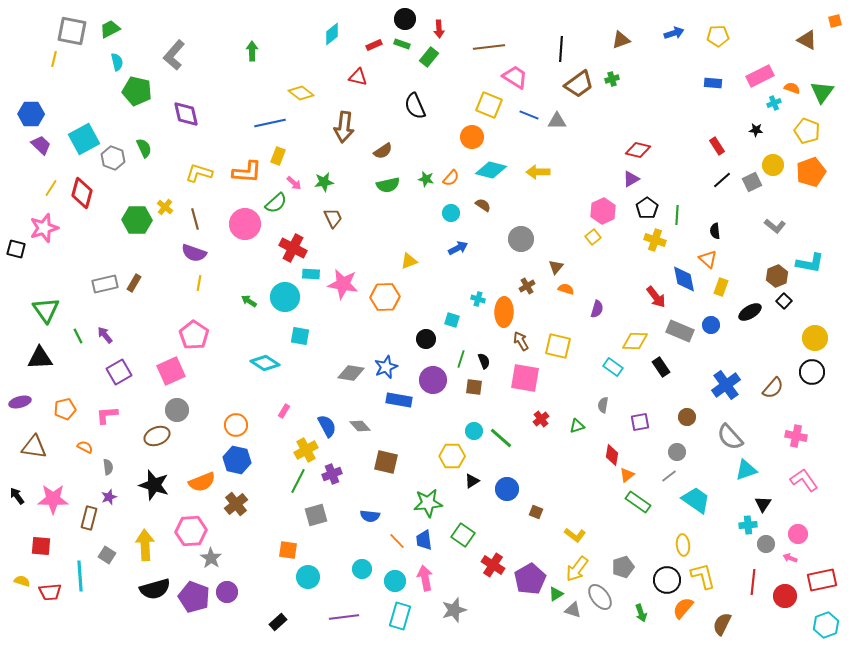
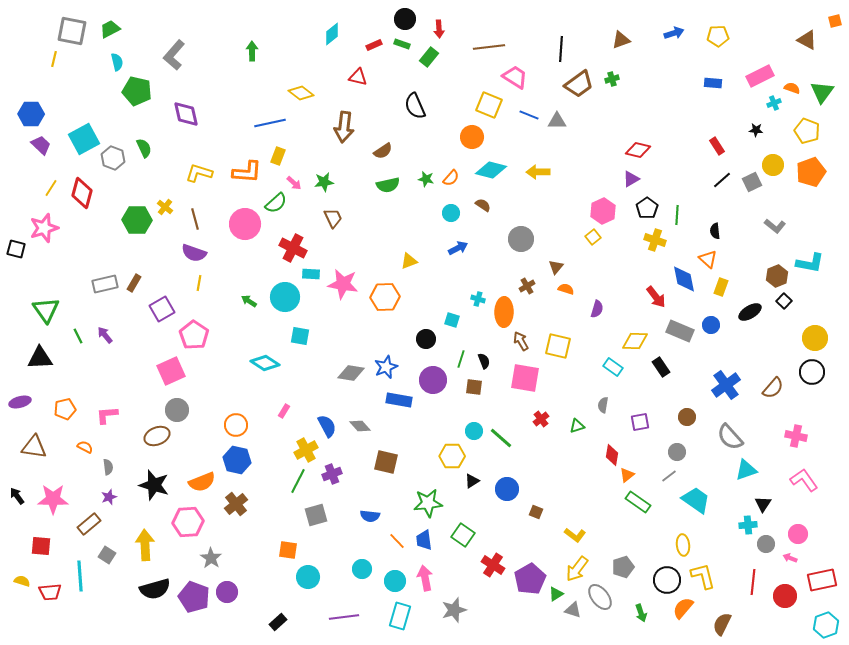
purple square at (119, 372): moved 43 px right, 63 px up
brown rectangle at (89, 518): moved 6 px down; rotated 35 degrees clockwise
pink hexagon at (191, 531): moved 3 px left, 9 px up
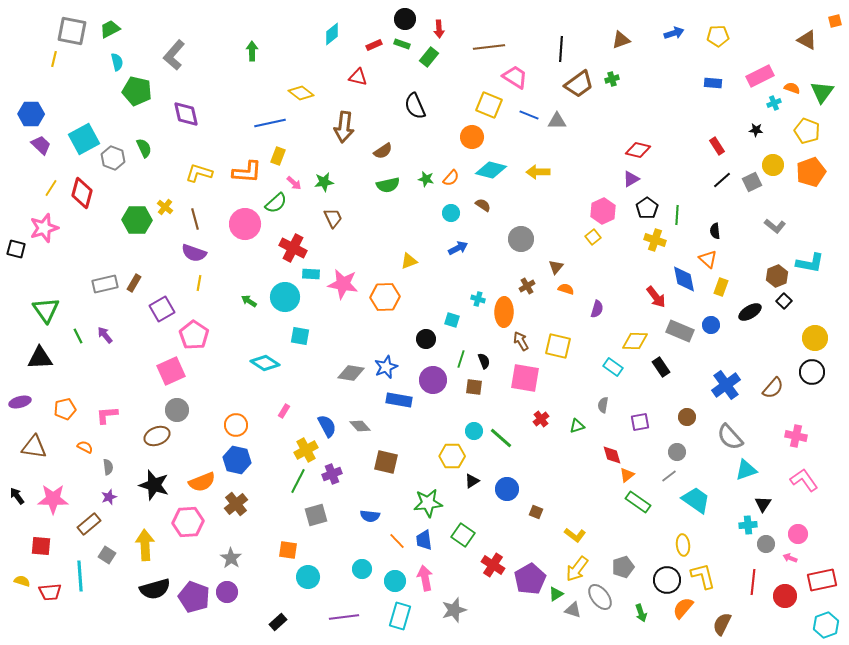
red diamond at (612, 455): rotated 25 degrees counterclockwise
gray star at (211, 558): moved 20 px right
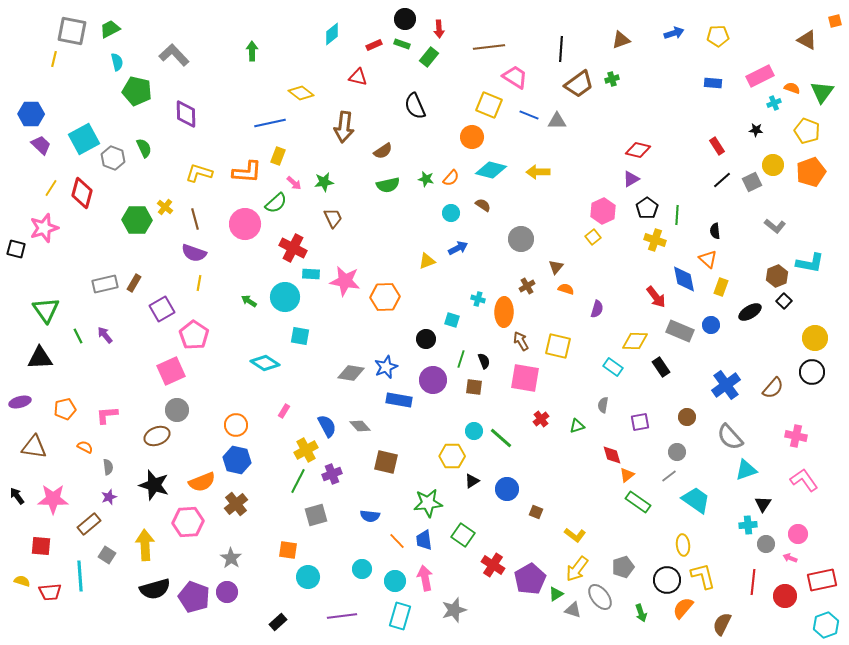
gray L-shape at (174, 55): rotated 96 degrees clockwise
purple diamond at (186, 114): rotated 12 degrees clockwise
yellow triangle at (409, 261): moved 18 px right
pink star at (343, 284): moved 2 px right, 3 px up
purple line at (344, 617): moved 2 px left, 1 px up
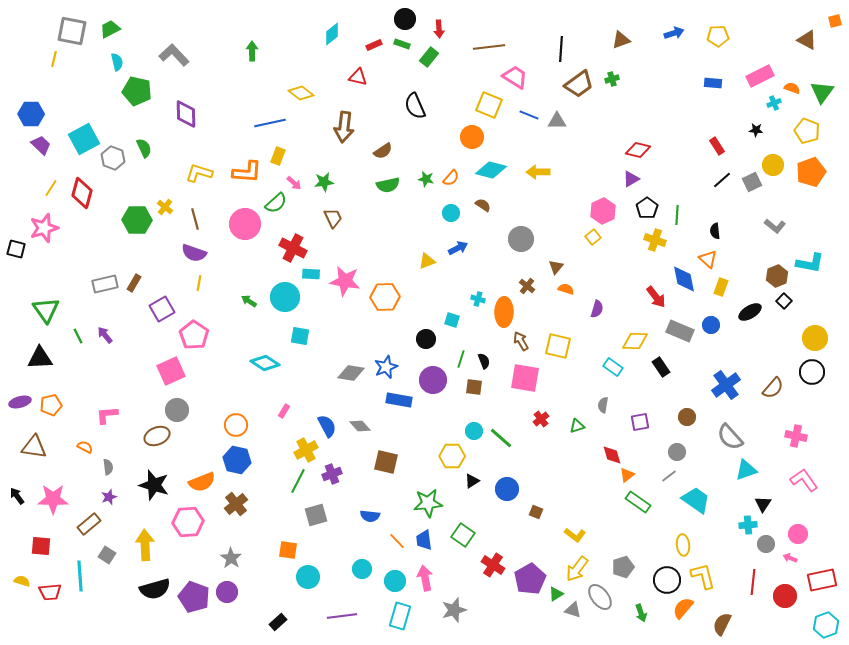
brown cross at (527, 286): rotated 21 degrees counterclockwise
orange pentagon at (65, 409): moved 14 px left, 4 px up
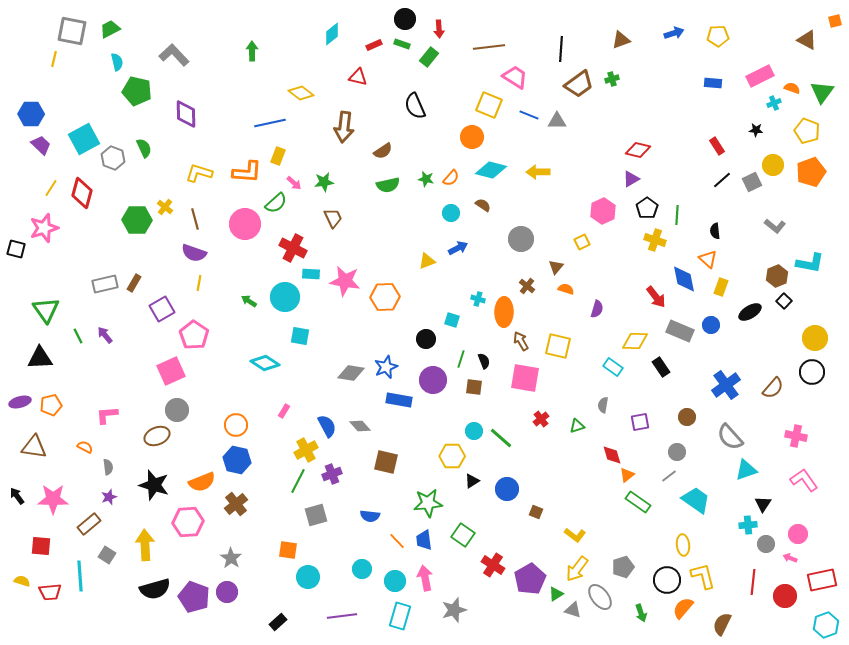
yellow square at (593, 237): moved 11 px left, 5 px down; rotated 14 degrees clockwise
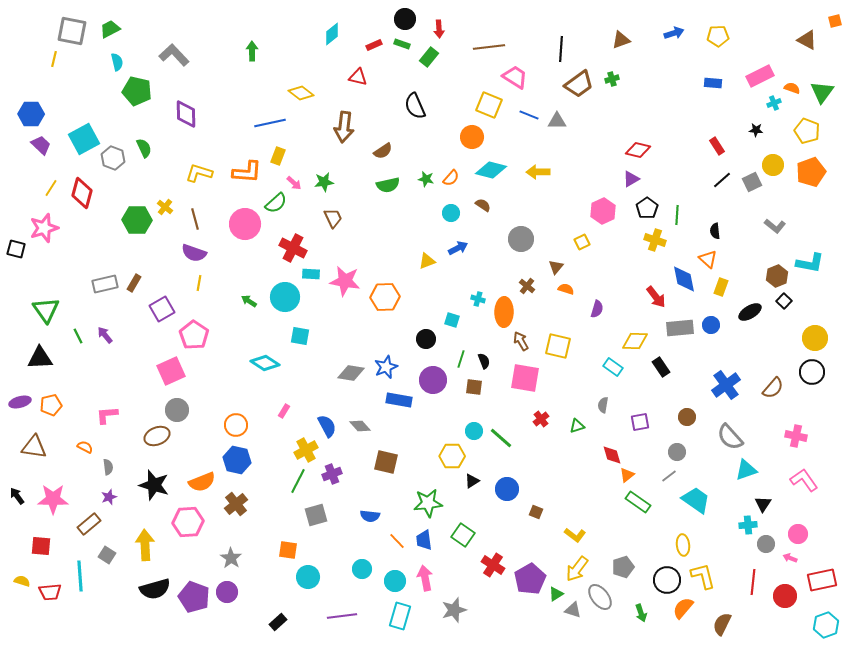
gray rectangle at (680, 331): moved 3 px up; rotated 28 degrees counterclockwise
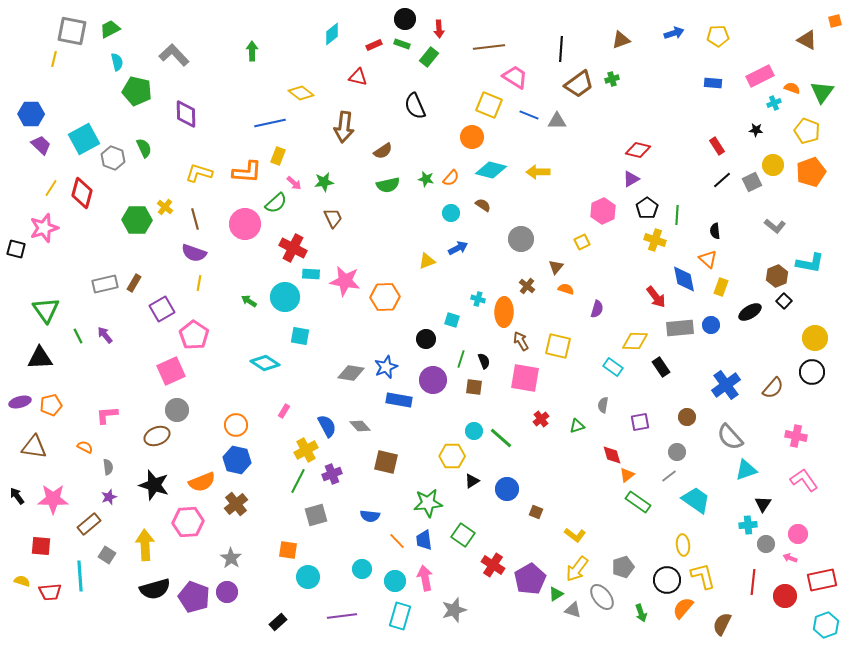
gray ellipse at (600, 597): moved 2 px right
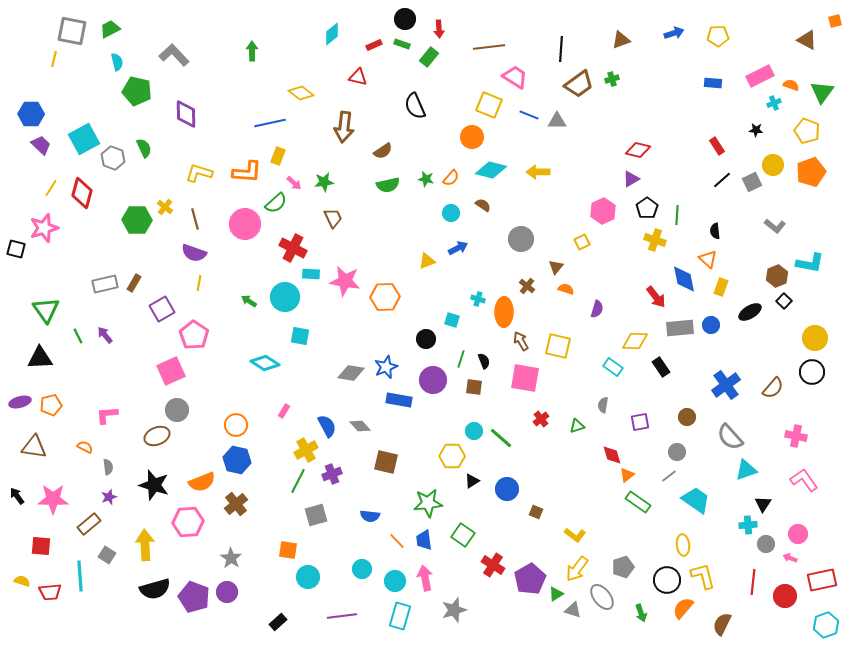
orange semicircle at (792, 88): moved 1 px left, 3 px up
